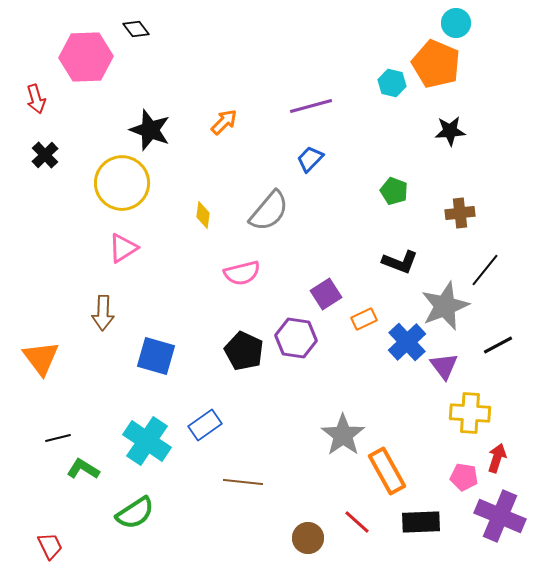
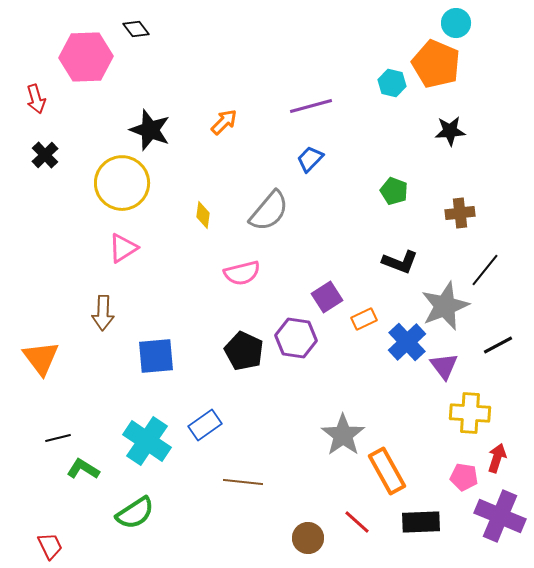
purple square at (326, 294): moved 1 px right, 3 px down
blue square at (156, 356): rotated 21 degrees counterclockwise
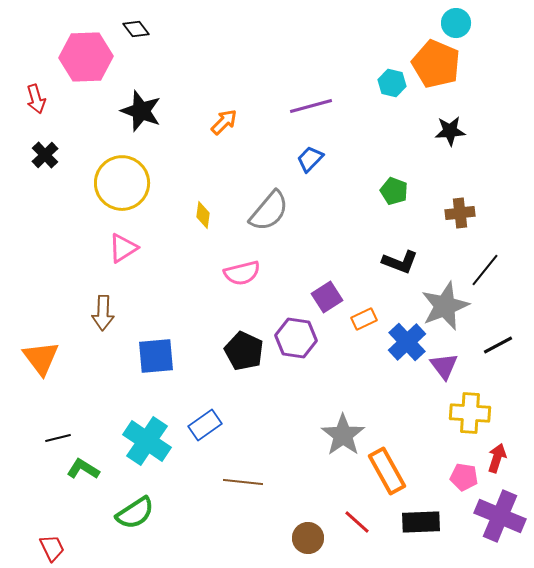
black star at (150, 130): moved 9 px left, 19 px up
red trapezoid at (50, 546): moved 2 px right, 2 px down
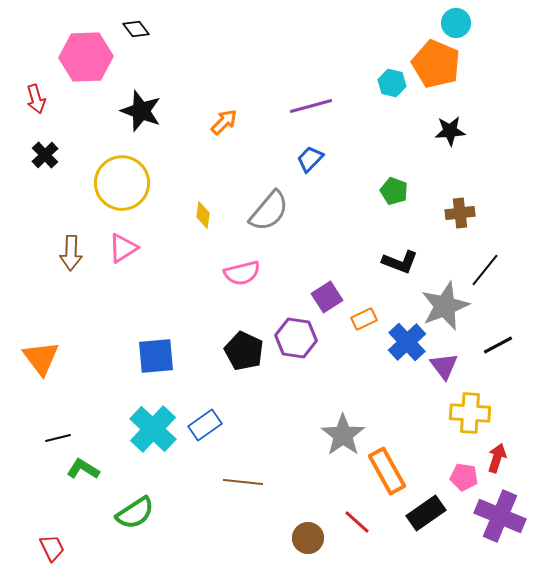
brown arrow at (103, 313): moved 32 px left, 60 px up
cyan cross at (147, 441): moved 6 px right, 12 px up; rotated 9 degrees clockwise
black rectangle at (421, 522): moved 5 px right, 9 px up; rotated 33 degrees counterclockwise
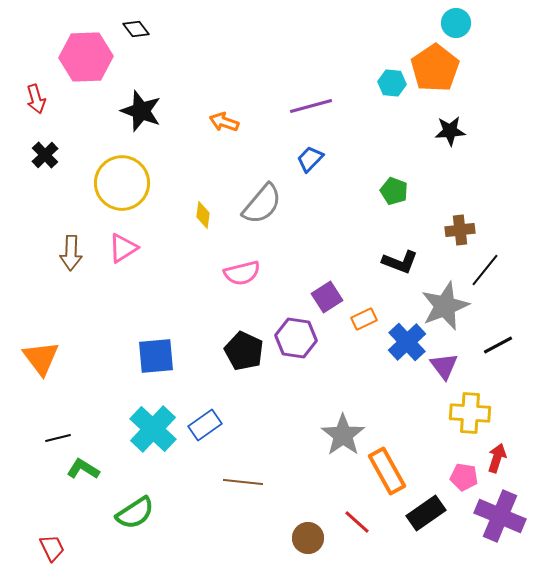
orange pentagon at (436, 64): moved 1 px left, 4 px down; rotated 15 degrees clockwise
cyan hexagon at (392, 83): rotated 8 degrees counterclockwise
orange arrow at (224, 122): rotated 116 degrees counterclockwise
gray semicircle at (269, 211): moved 7 px left, 7 px up
brown cross at (460, 213): moved 17 px down
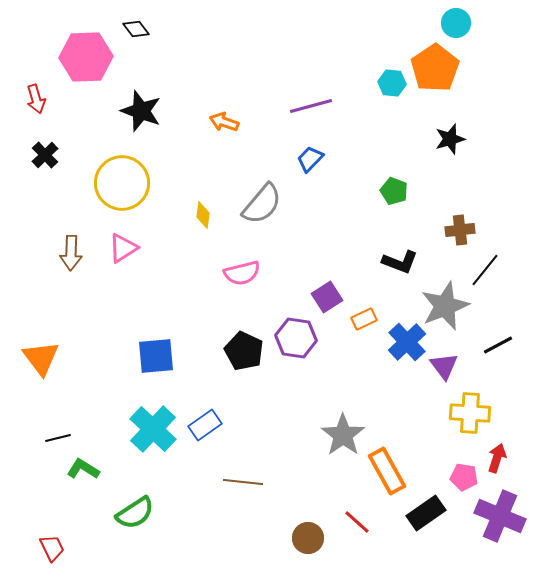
black star at (450, 131): moved 8 px down; rotated 12 degrees counterclockwise
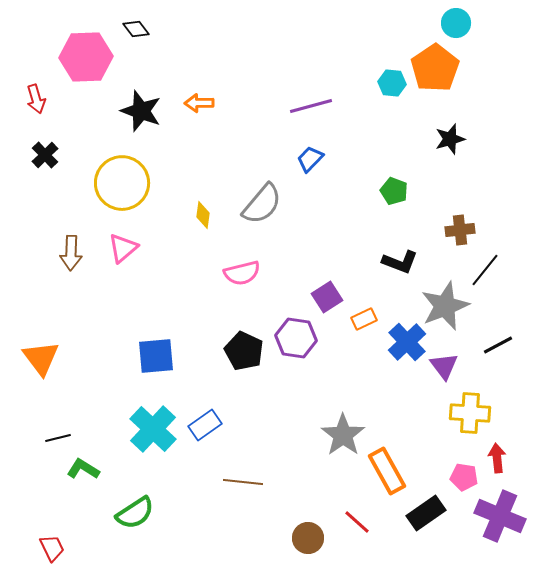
orange arrow at (224, 122): moved 25 px left, 19 px up; rotated 20 degrees counterclockwise
pink triangle at (123, 248): rotated 8 degrees counterclockwise
red arrow at (497, 458): rotated 24 degrees counterclockwise
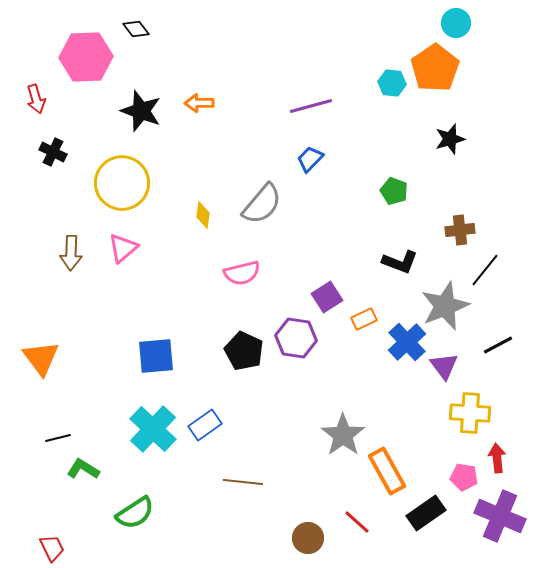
black cross at (45, 155): moved 8 px right, 3 px up; rotated 20 degrees counterclockwise
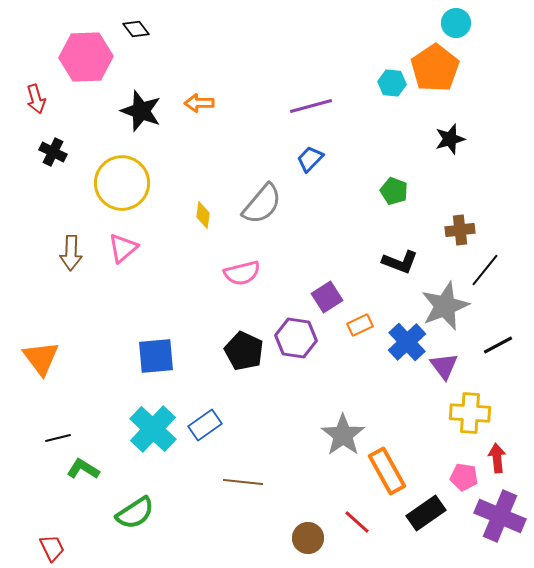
orange rectangle at (364, 319): moved 4 px left, 6 px down
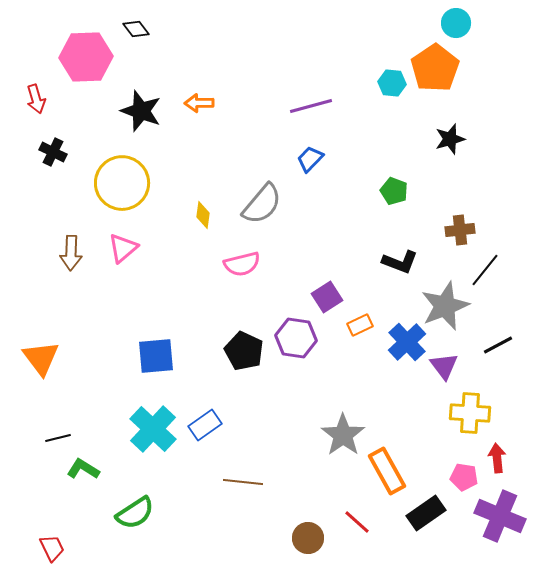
pink semicircle at (242, 273): moved 9 px up
